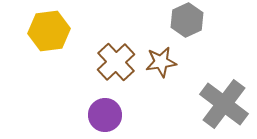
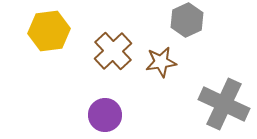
brown cross: moved 3 px left, 11 px up
gray cross: rotated 12 degrees counterclockwise
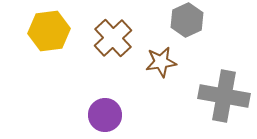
brown cross: moved 13 px up
gray cross: moved 8 px up; rotated 15 degrees counterclockwise
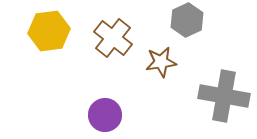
brown cross: rotated 9 degrees counterclockwise
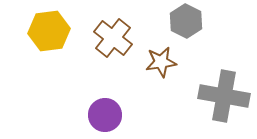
gray hexagon: moved 1 px left, 1 px down; rotated 8 degrees counterclockwise
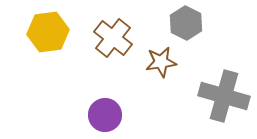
gray hexagon: moved 2 px down
yellow hexagon: moved 1 px left, 1 px down
gray cross: rotated 6 degrees clockwise
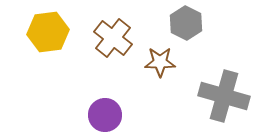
brown star: moved 1 px left; rotated 8 degrees clockwise
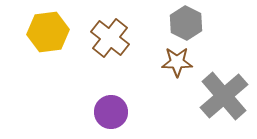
brown cross: moved 3 px left
brown star: moved 17 px right
gray cross: rotated 33 degrees clockwise
purple circle: moved 6 px right, 3 px up
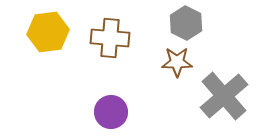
brown cross: rotated 33 degrees counterclockwise
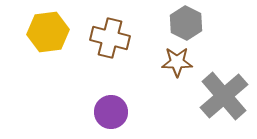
brown cross: rotated 9 degrees clockwise
